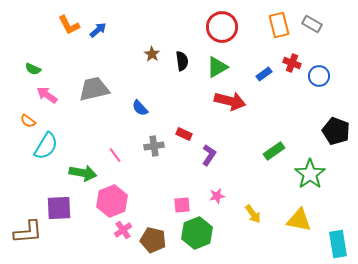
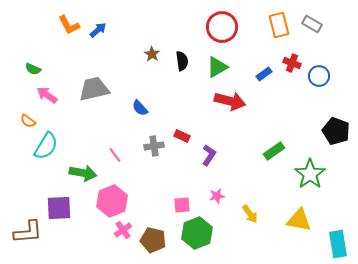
red rectangle: moved 2 px left, 2 px down
yellow arrow: moved 3 px left
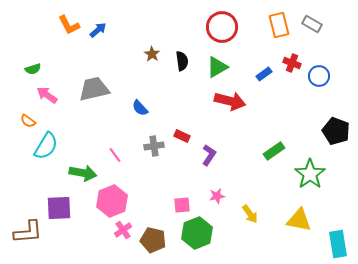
green semicircle: rotated 42 degrees counterclockwise
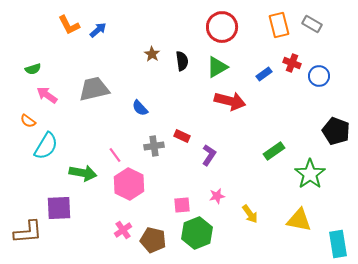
pink hexagon: moved 17 px right, 17 px up; rotated 12 degrees counterclockwise
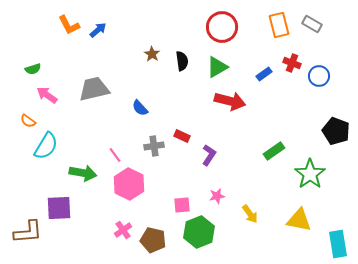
green hexagon: moved 2 px right, 1 px up
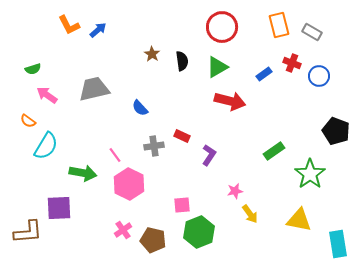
gray rectangle: moved 8 px down
pink star: moved 18 px right, 5 px up
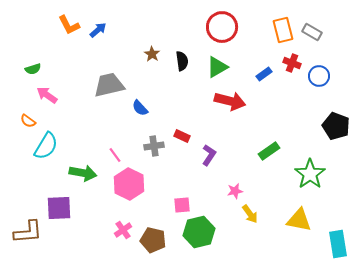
orange rectangle: moved 4 px right, 5 px down
gray trapezoid: moved 15 px right, 4 px up
black pentagon: moved 5 px up
green rectangle: moved 5 px left
green hexagon: rotated 8 degrees clockwise
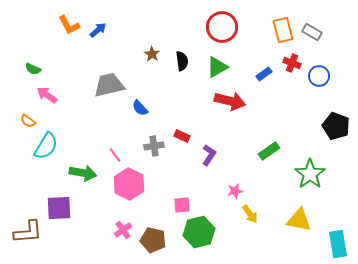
green semicircle: rotated 42 degrees clockwise
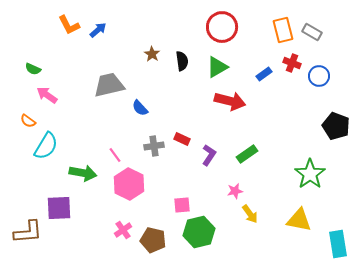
red rectangle: moved 3 px down
green rectangle: moved 22 px left, 3 px down
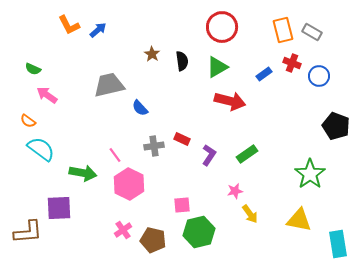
cyan semicircle: moved 5 px left, 3 px down; rotated 84 degrees counterclockwise
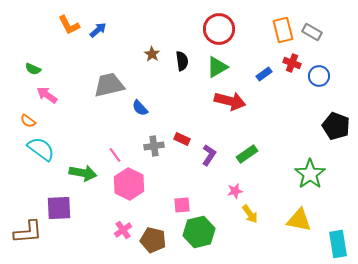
red circle: moved 3 px left, 2 px down
